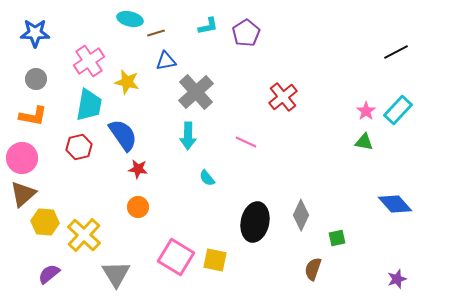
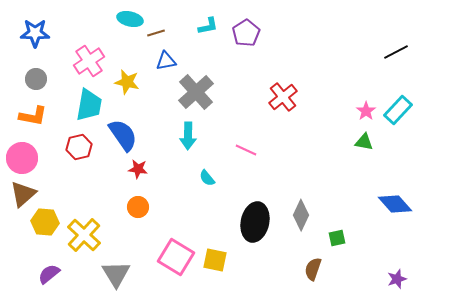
pink line: moved 8 px down
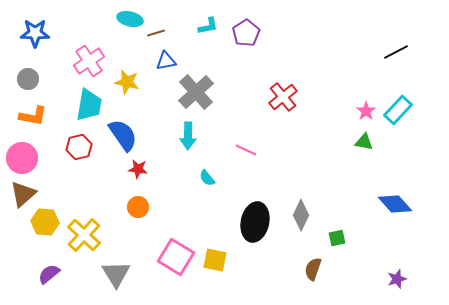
gray circle: moved 8 px left
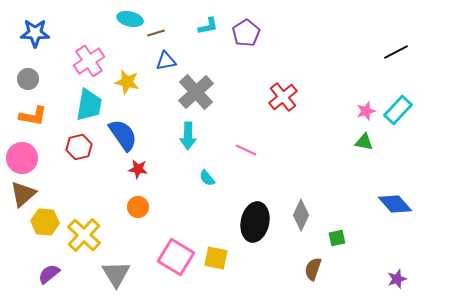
pink star: rotated 18 degrees clockwise
yellow square: moved 1 px right, 2 px up
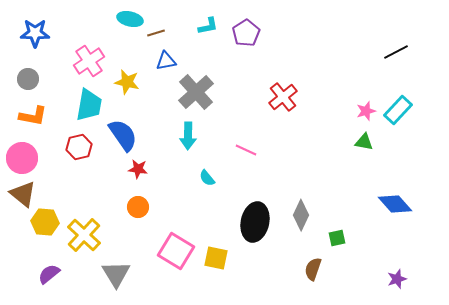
brown triangle: rotated 40 degrees counterclockwise
pink square: moved 6 px up
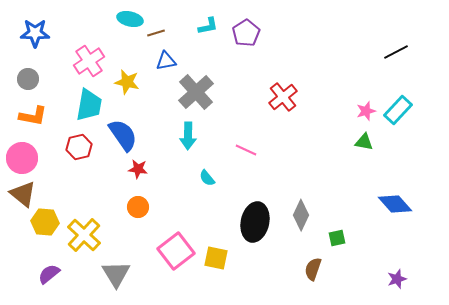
pink square: rotated 21 degrees clockwise
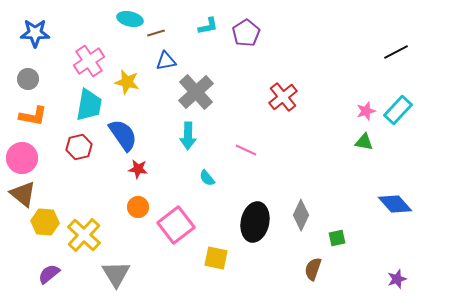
pink square: moved 26 px up
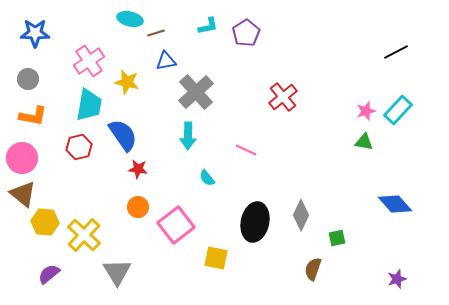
gray triangle: moved 1 px right, 2 px up
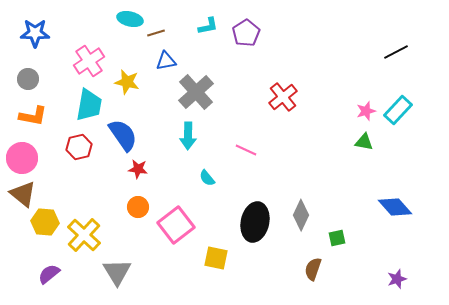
blue diamond: moved 3 px down
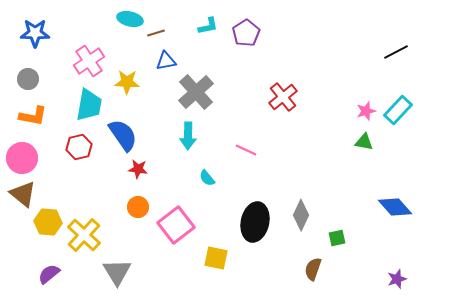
yellow star: rotated 10 degrees counterclockwise
yellow hexagon: moved 3 px right
